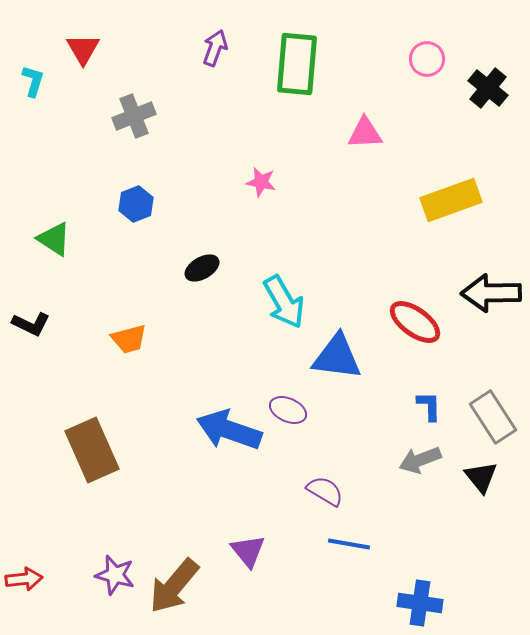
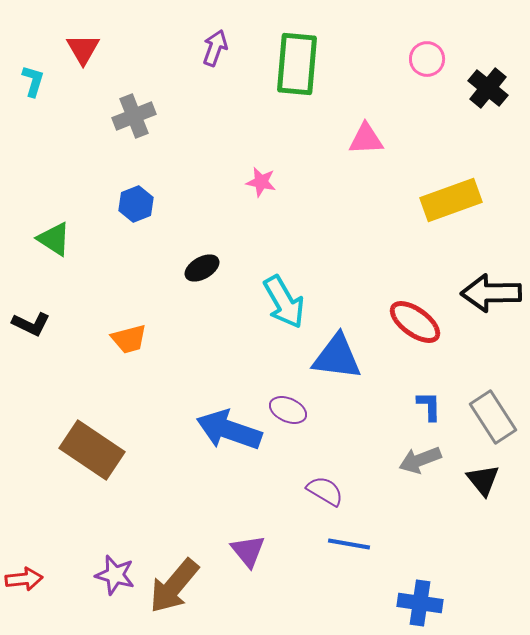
pink triangle: moved 1 px right, 6 px down
brown rectangle: rotated 32 degrees counterclockwise
black triangle: moved 2 px right, 3 px down
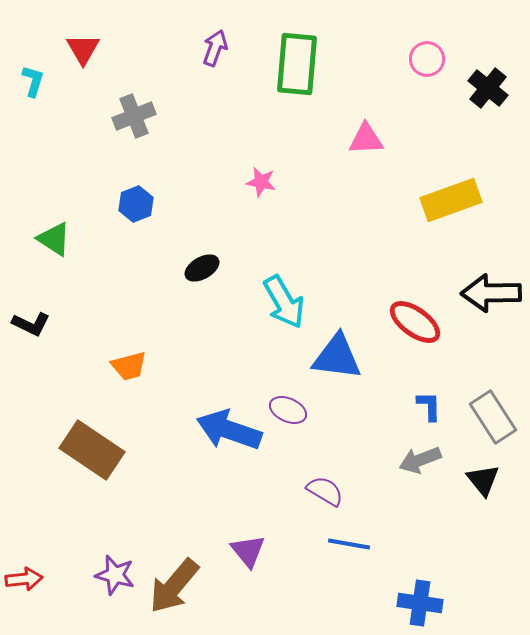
orange trapezoid: moved 27 px down
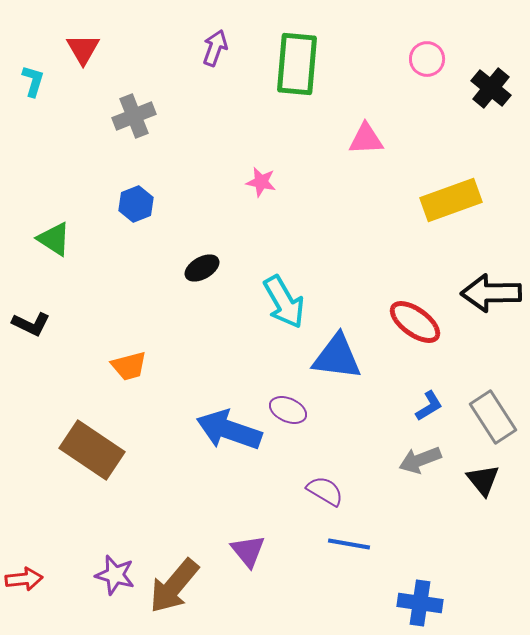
black cross: moved 3 px right
blue L-shape: rotated 60 degrees clockwise
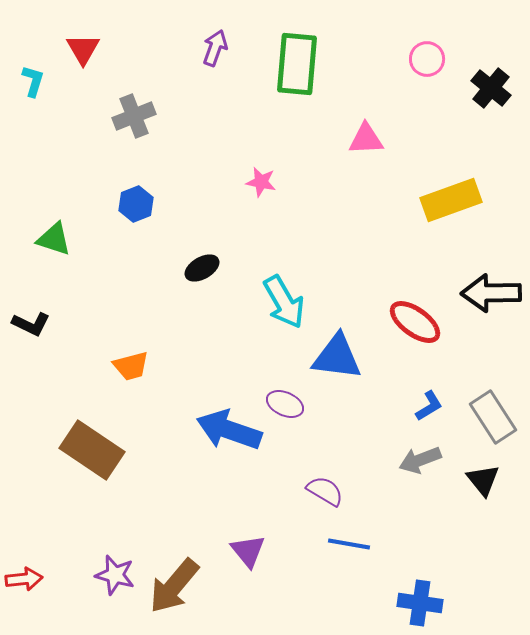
green triangle: rotated 15 degrees counterclockwise
orange trapezoid: moved 2 px right
purple ellipse: moved 3 px left, 6 px up
